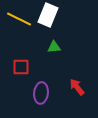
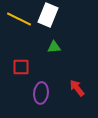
red arrow: moved 1 px down
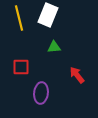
yellow line: moved 1 px up; rotated 50 degrees clockwise
red arrow: moved 13 px up
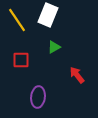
yellow line: moved 2 px left, 2 px down; rotated 20 degrees counterclockwise
green triangle: rotated 24 degrees counterclockwise
red square: moved 7 px up
purple ellipse: moved 3 px left, 4 px down
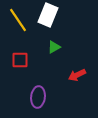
yellow line: moved 1 px right
red square: moved 1 px left
red arrow: rotated 78 degrees counterclockwise
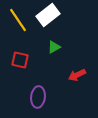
white rectangle: rotated 30 degrees clockwise
red square: rotated 12 degrees clockwise
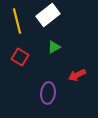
yellow line: moved 1 px left, 1 px down; rotated 20 degrees clockwise
red square: moved 3 px up; rotated 18 degrees clockwise
purple ellipse: moved 10 px right, 4 px up
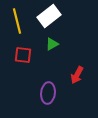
white rectangle: moved 1 px right, 1 px down
green triangle: moved 2 px left, 3 px up
red square: moved 3 px right, 2 px up; rotated 24 degrees counterclockwise
red arrow: rotated 36 degrees counterclockwise
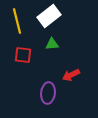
green triangle: rotated 24 degrees clockwise
red arrow: moved 6 px left; rotated 36 degrees clockwise
